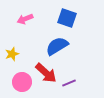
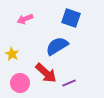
blue square: moved 4 px right
yellow star: rotated 24 degrees counterclockwise
pink circle: moved 2 px left, 1 px down
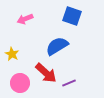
blue square: moved 1 px right, 2 px up
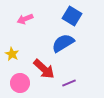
blue square: rotated 12 degrees clockwise
blue semicircle: moved 6 px right, 3 px up
red arrow: moved 2 px left, 4 px up
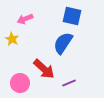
blue square: rotated 18 degrees counterclockwise
blue semicircle: rotated 25 degrees counterclockwise
yellow star: moved 15 px up
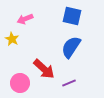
blue semicircle: moved 8 px right, 4 px down
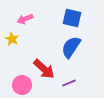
blue square: moved 2 px down
pink circle: moved 2 px right, 2 px down
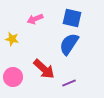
pink arrow: moved 10 px right
yellow star: rotated 16 degrees counterclockwise
blue semicircle: moved 2 px left, 3 px up
pink circle: moved 9 px left, 8 px up
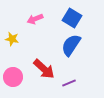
blue square: rotated 18 degrees clockwise
blue semicircle: moved 2 px right, 1 px down
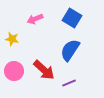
blue semicircle: moved 1 px left, 5 px down
red arrow: moved 1 px down
pink circle: moved 1 px right, 6 px up
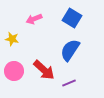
pink arrow: moved 1 px left
